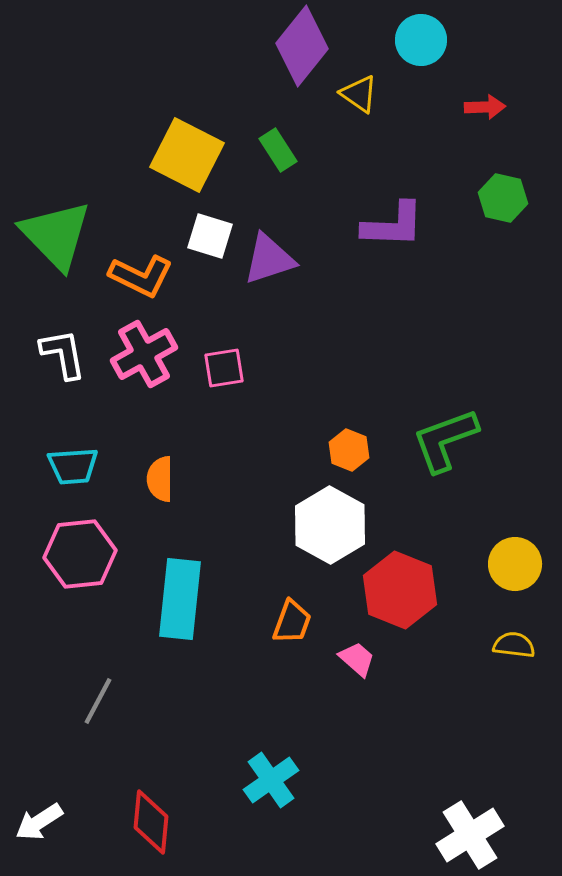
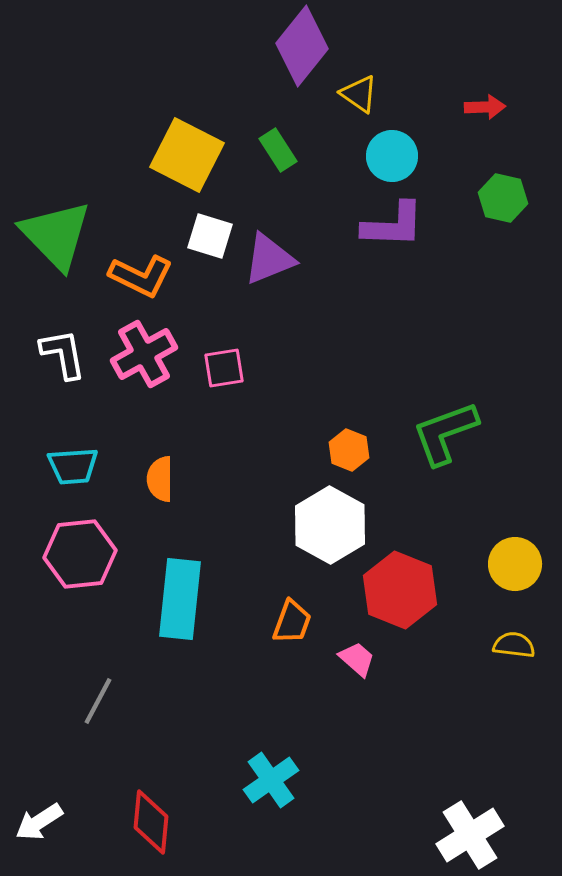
cyan circle: moved 29 px left, 116 px down
purple triangle: rotated 4 degrees counterclockwise
green L-shape: moved 7 px up
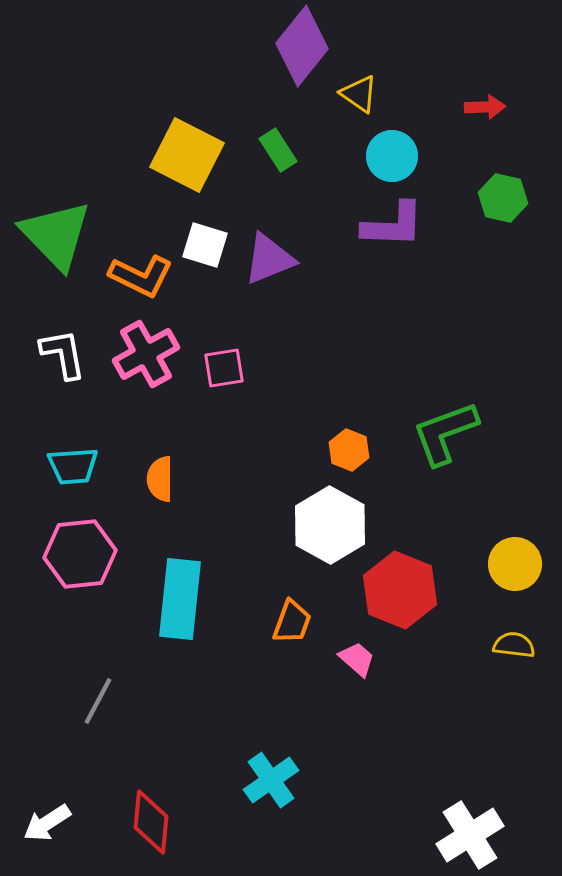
white square: moved 5 px left, 9 px down
pink cross: moved 2 px right
white arrow: moved 8 px right, 1 px down
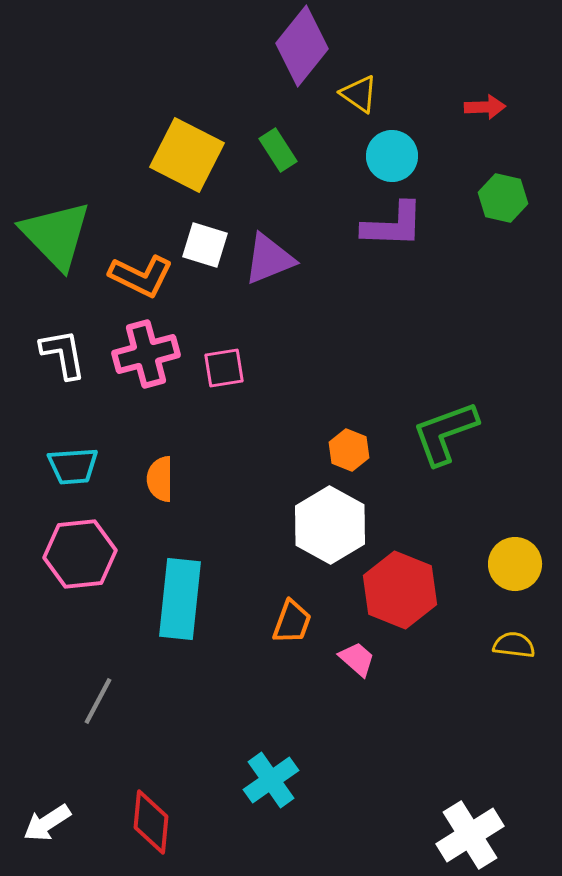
pink cross: rotated 14 degrees clockwise
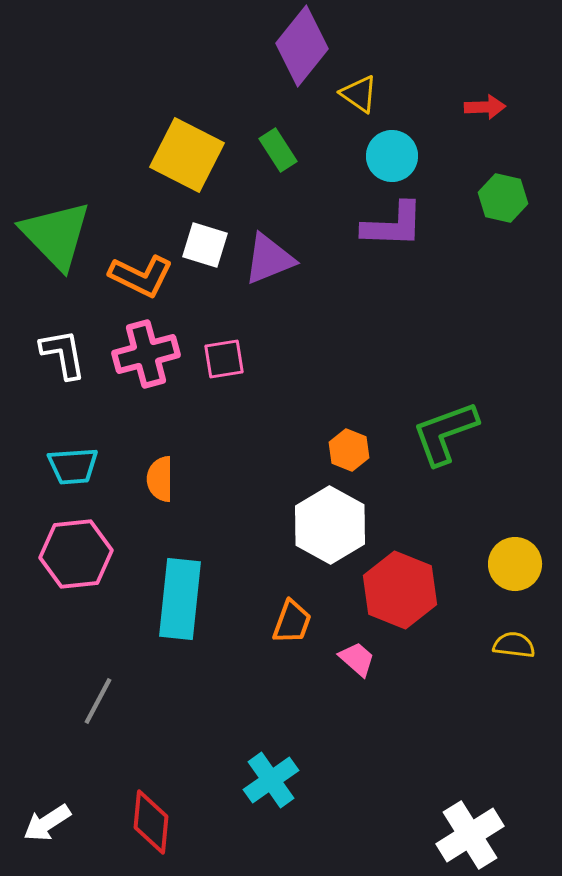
pink square: moved 9 px up
pink hexagon: moved 4 px left
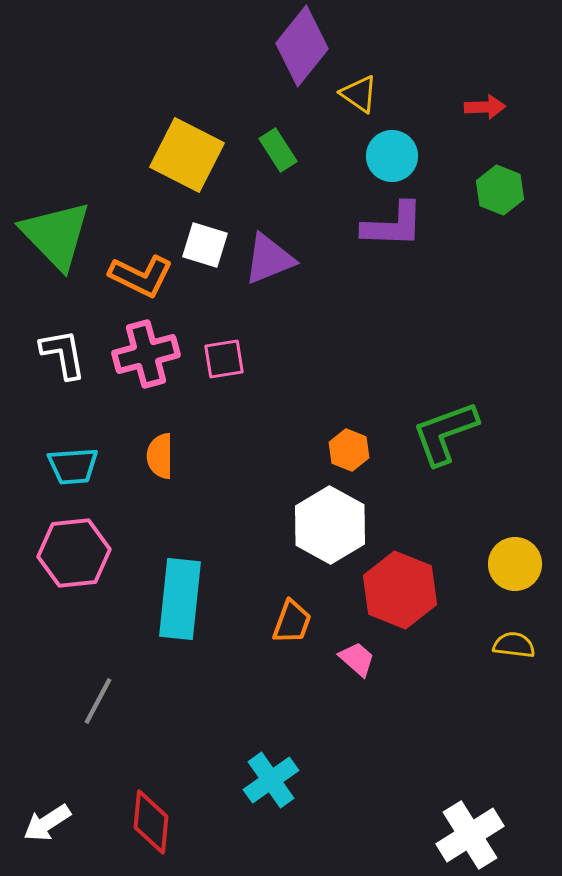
green hexagon: moved 3 px left, 8 px up; rotated 9 degrees clockwise
orange semicircle: moved 23 px up
pink hexagon: moved 2 px left, 1 px up
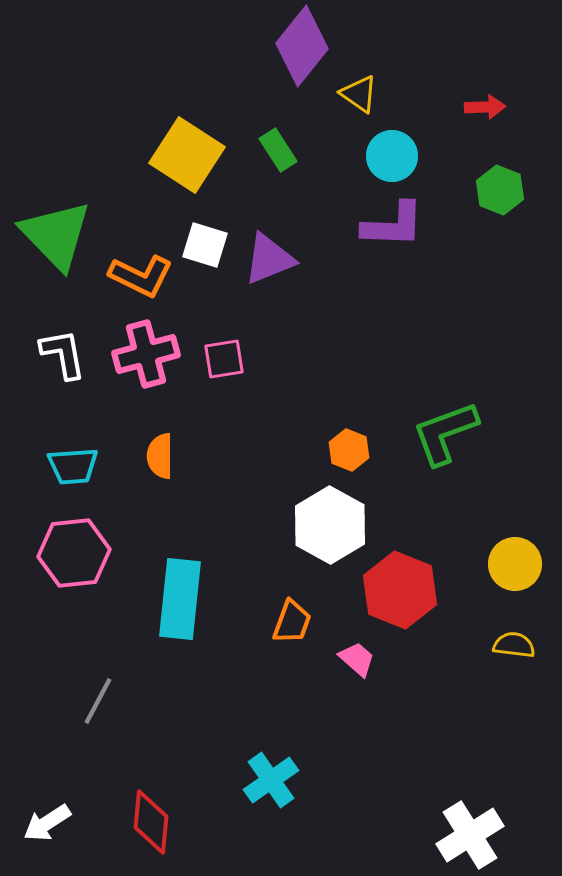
yellow square: rotated 6 degrees clockwise
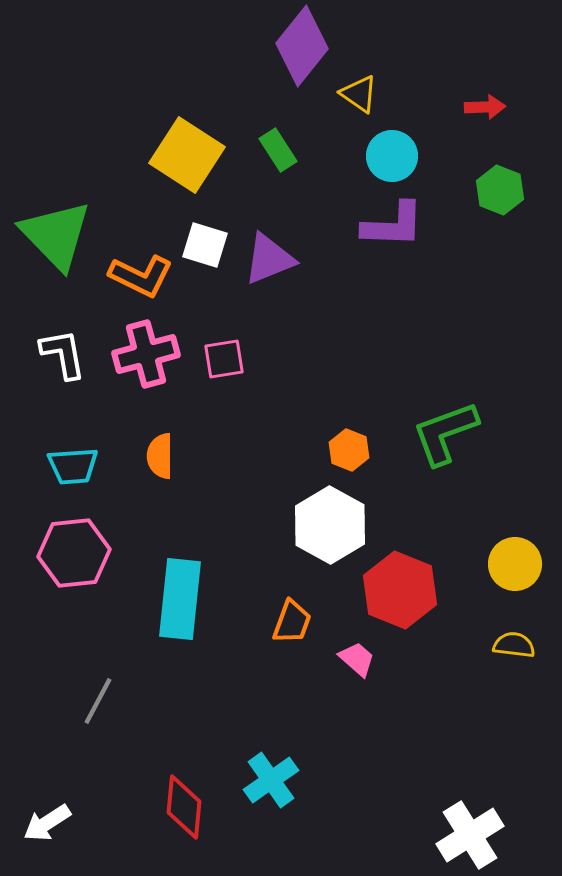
red diamond: moved 33 px right, 15 px up
